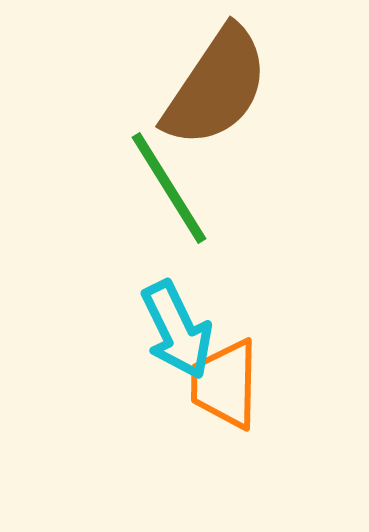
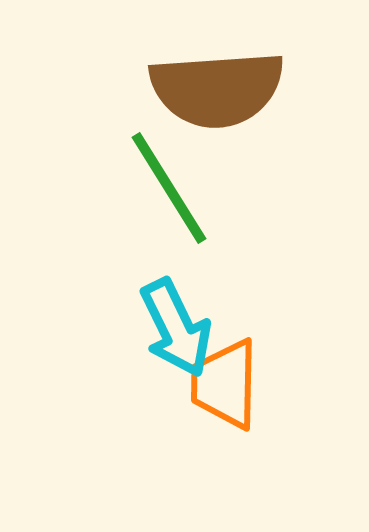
brown semicircle: moved 1 px right, 2 px down; rotated 52 degrees clockwise
cyan arrow: moved 1 px left, 2 px up
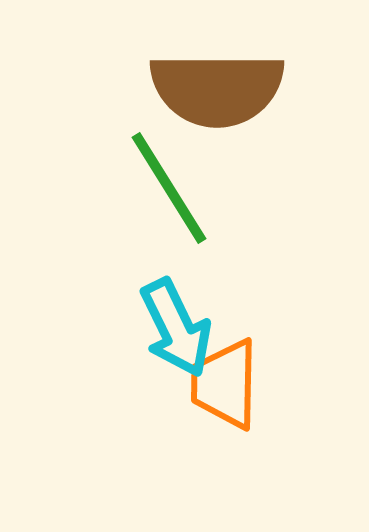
brown semicircle: rotated 4 degrees clockwise
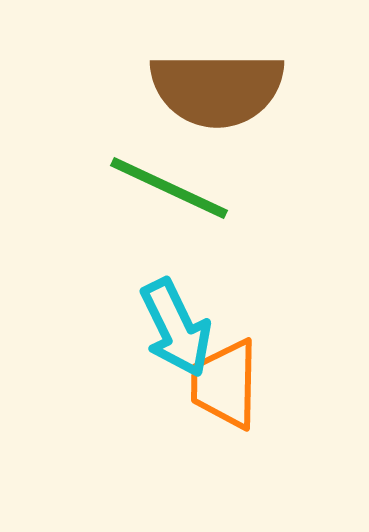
green line: rotated 33 degrees counterclockwise
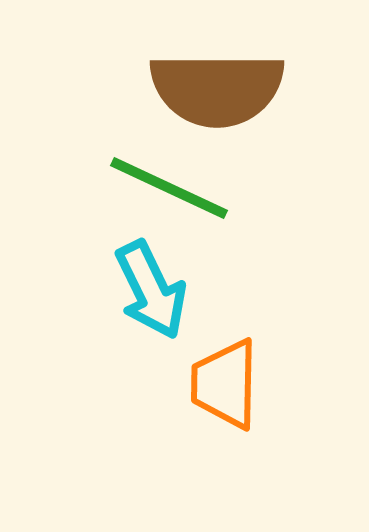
cyan arrow: moved 25 px left, 38 px up
